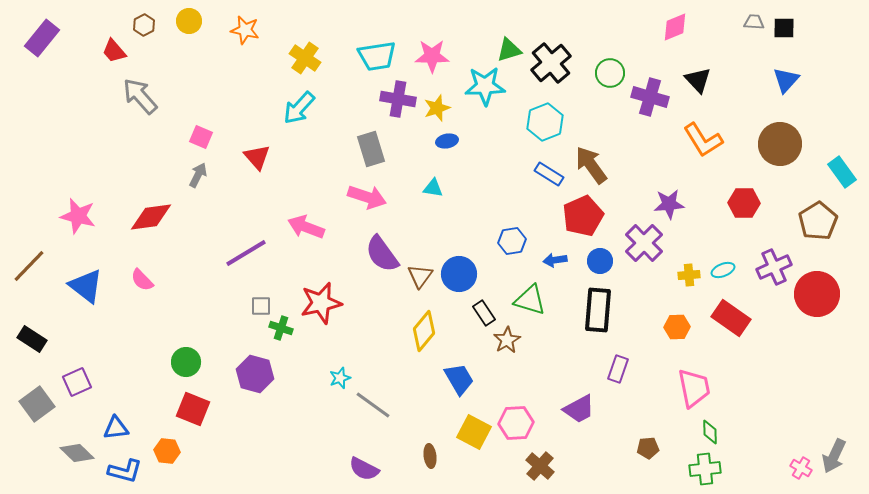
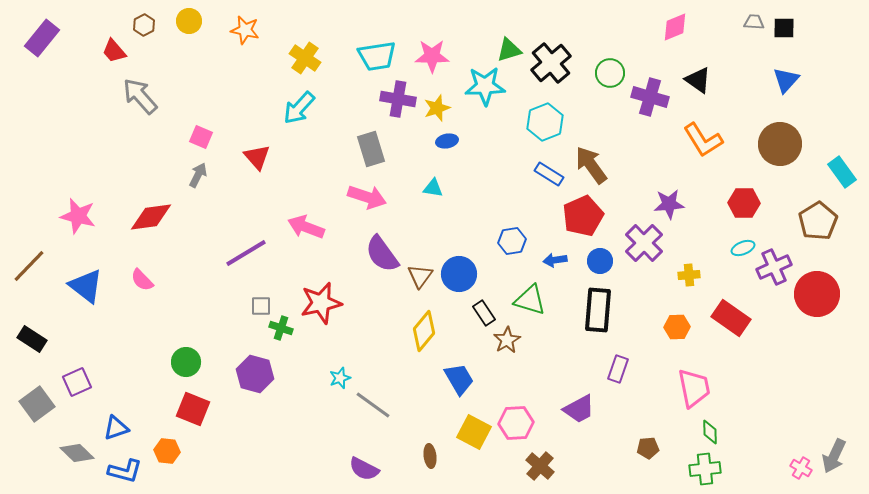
black triangle at (698, 80): rotated 12 degrees counterclockwise
cyan ellipse at (723, 270): moved 20 px right, 22 px up
blue triangle at (116, 428): rotated 12 degrees counterclockwise
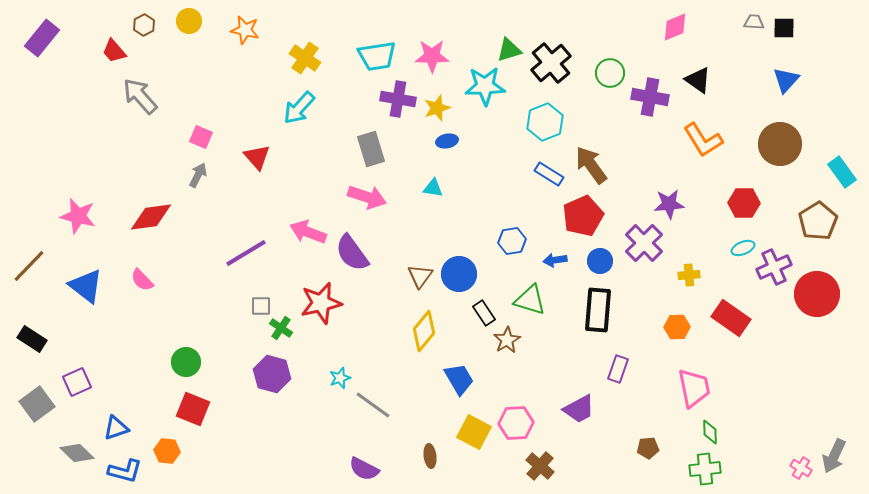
purple cross at (650, 97): rotated 6 degrees counterclockwise
pink arrow at (306, 227): moved 2 px right, 5 px down
purple semicircle at (382, 254): moved 30 px left, 1 px up
green cross at (281, 328): rotated 15 degrees clockwise
purple hexagon at (255, 374): moved 17 px right
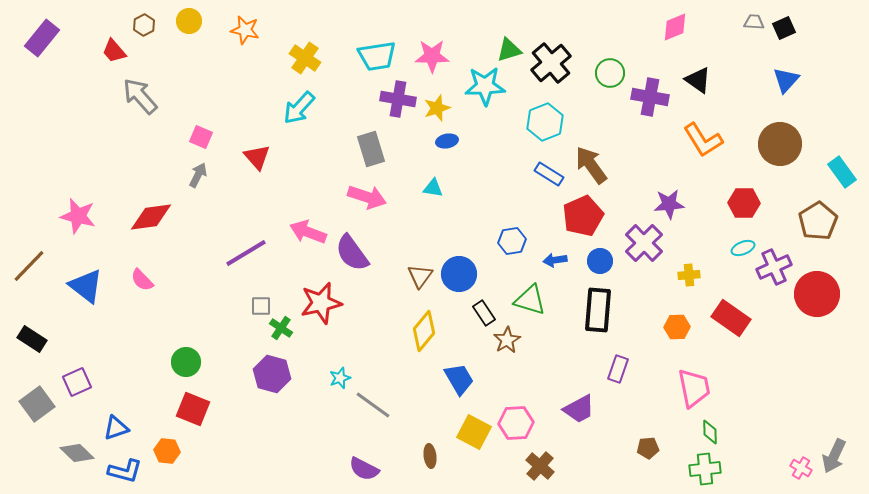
black square at (784, 28): rotated 25 degrees counterclockwise
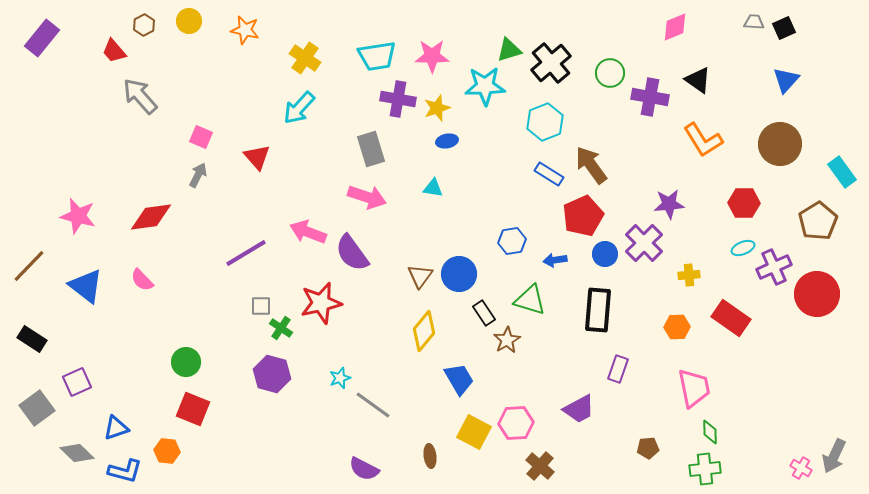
blue circle at (600, 261): moved 5 px right, 7 px up
gray square at (37, 404): moved 4 px down
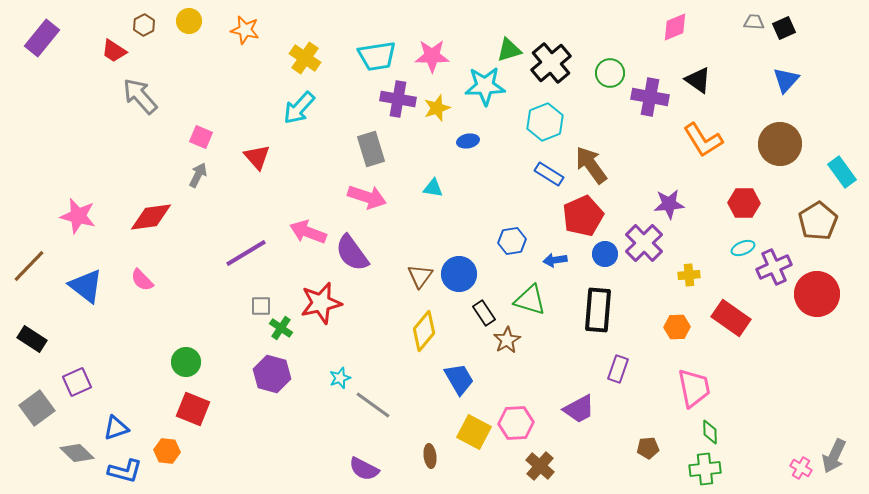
red trapezoid at (114, 51): rotated 16 degrees counterclockwise
blue ellipse at (447, 141): moved 21 px right
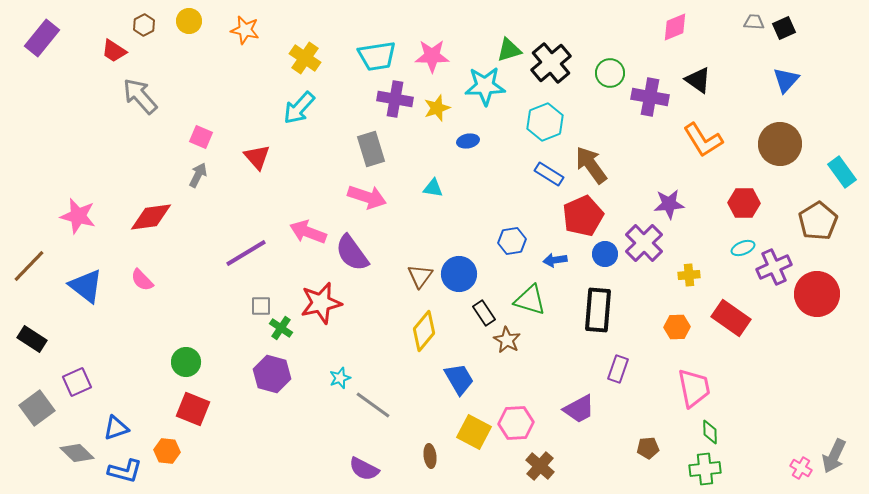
purple cross at (398, 99): moved 3 px left
brown star at (507, 340): rotated 12 degrees counterclockwise
